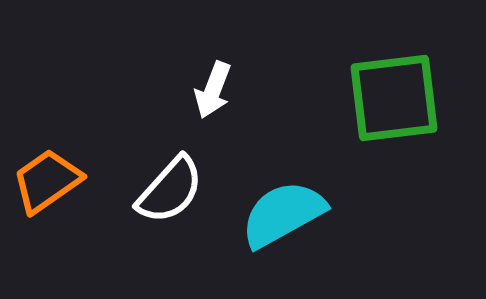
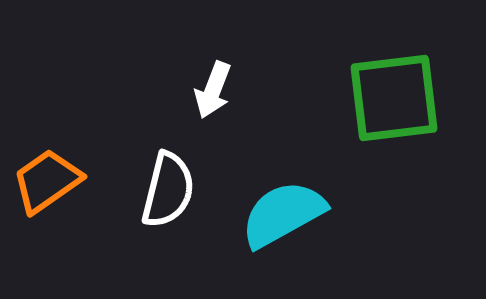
white semicircle: moved 2 px left; rotated 28 degrees counterclockwise
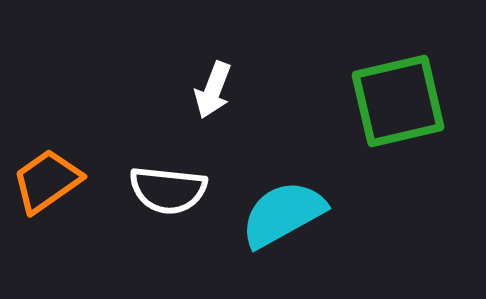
green square: moved 4 px right, 3 px down; rotated 6 degrees counterclockwise
white semicircle: rotated 82 degrees clockwise
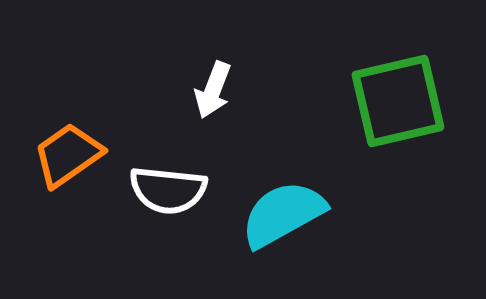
orange trapezoid: moved 21 px right, 26 px up
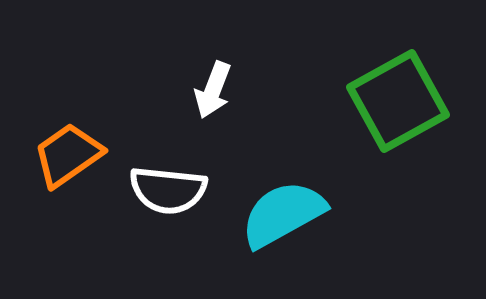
green square: rotated 16 degrees counterclockwise
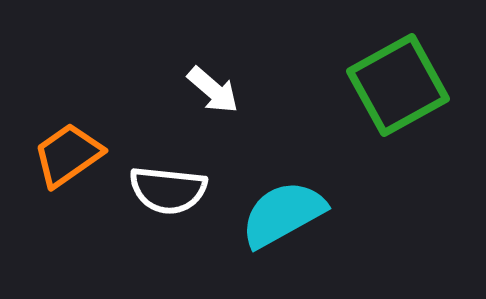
white arrow: rotated 70 degrees counterclockwise
green square: moved 16 px up
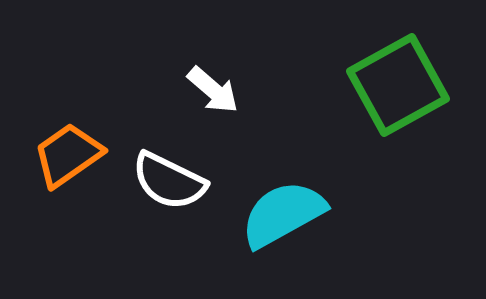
white semicircle: moved 1 px right, 9 px up; rotated 20 degrees clockwise
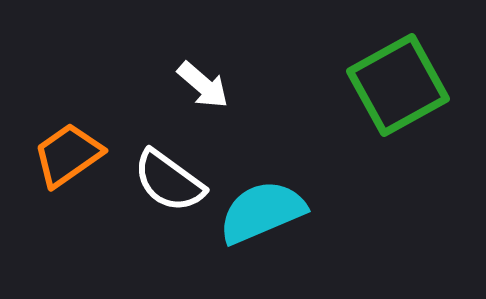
white arrow: moved 10 px left, 5 px up
white semicircle: rotated 10 degrees clockwise
cyan semicircle: moved 21 px left, 2 px up; rotated 6 degrees clockwise
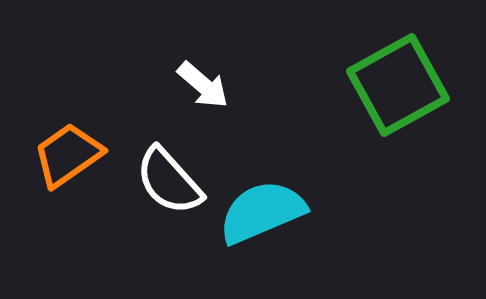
white semicircle: rotated 12 degrees clockwise
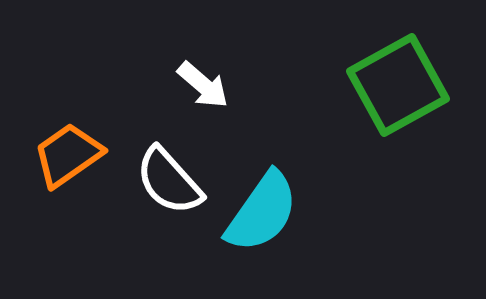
cyan semicircle: rotated 148 degrees clockwise
